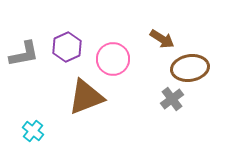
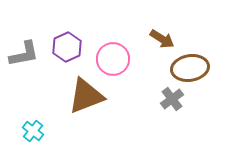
brown triangle: moved 1 px up
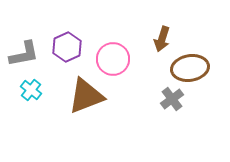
brown arrow: rotated 75 degrees clockwise
cyan cross: moved 2 px left, 41 px up
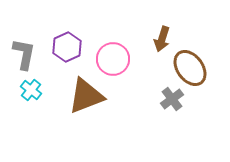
gray L-shape: rotated 68 degrees counterclockwise
brown ellipse: rotated 63 degrees clockwise
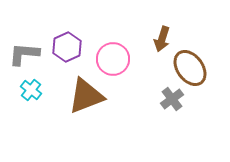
gray L-shape: rotated 96 degrees counterclockwise
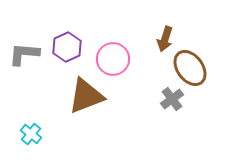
brown arrow: moved 3 px right
cyan cross: moved 44 px down
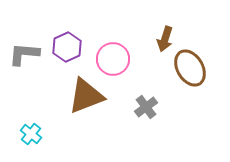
brown ellipse: rotated 6 degrees clockwise
gray cross: moved 26 px left, 8 px down
